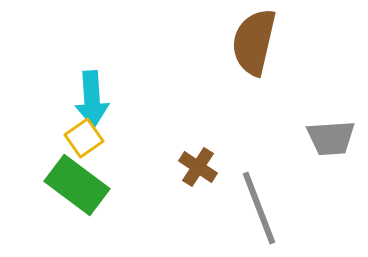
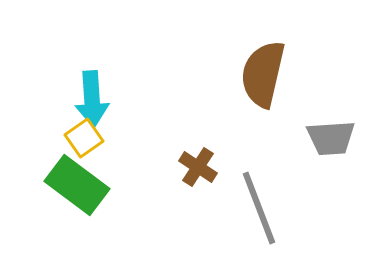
brown semicircle: moved 9 px right, 32 px down
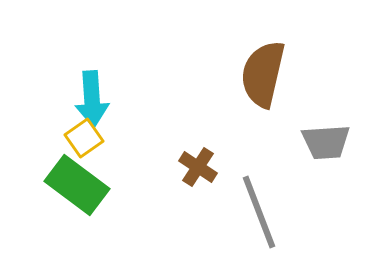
gray trapezoid: moved 5 px left, 4 px down
gray line: moved 4 px down
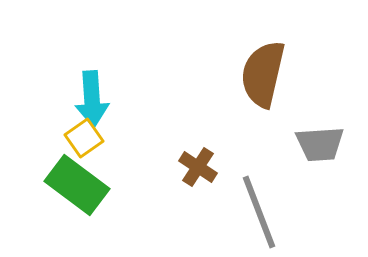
gray trapezoid: moved 6 px left, 2 px down
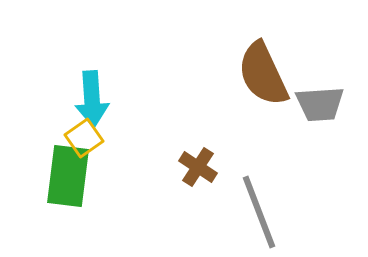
brown semicircle: rotated 38 degrees counterclockwise
gray trapezoid: moved 40 px up
green rectangle: moved 9 px left, 9 px up; rotated 60 degrees clockwise
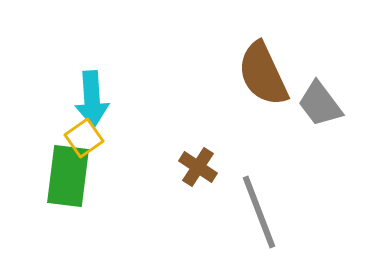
gray trapezoid: rotated 57 degrees clockwise
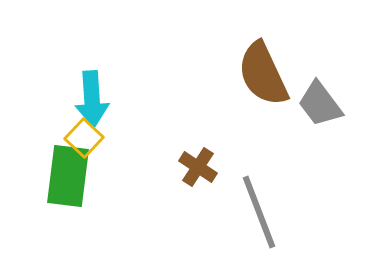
yellow square: rotated 12 degrees counterclockwise
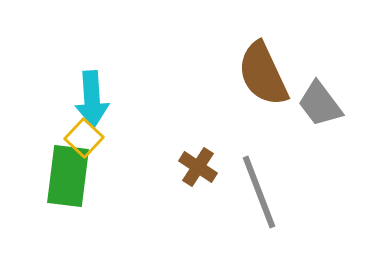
gray line: moved 20 px up
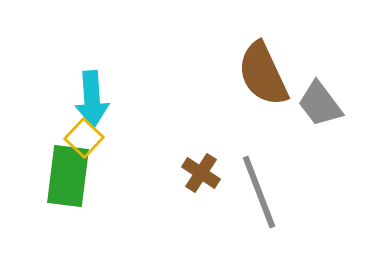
brown cross: moved 3 px right, 6 px down
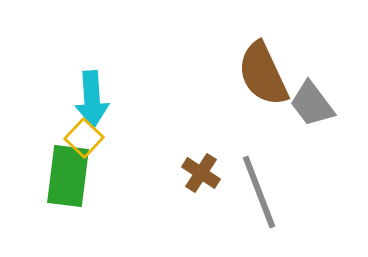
gray trapezoid: moved 8 px left
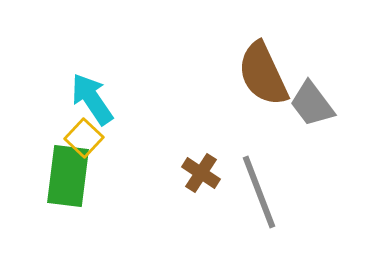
cyan arrow: rotated 150 degrees clockwise
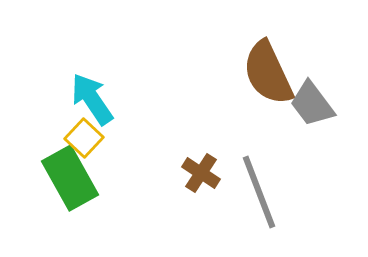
brown semicircle: moved 5 px right, 1 px up
green rectangle: moved 2 px right, 2 px down; rotated 36 degrees counterclockwise
